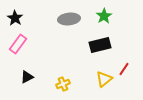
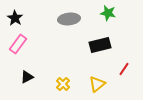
green star: moved 4 px right, 3 px up; rotated 28 degrees counterclockwise
yellow triangle: moved 7 px left, 5 px down
yellow cross: rotated 24 degrees counterclockwise
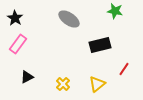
green star: moved 7 px right, 2 px up
gray ellipse: rotated 40 degrees clockwise
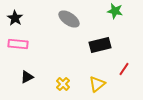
pink rectangle: rotated 60 degrees clockwise
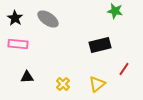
gray ellipse: moved 21 px left
black triangle: rotated 24 degrees clockwise
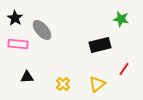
green star: moved 6 px right, 8 px down
gray ellipse: moved 6 px left, 11 px down; rotated 15 degrees clockwise
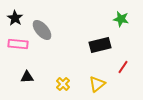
red line: moved 1 px left, 2 px up
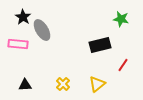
black star: moved 8 px right, 1 px up
gray ellipse: rotated 10 degrees clockwise
red line: moved 2 px up
black triangle: moved 2 px left, 8 px down
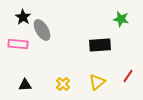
black rectangle: rotated 10 degrees clockwise
red line: moved 5 px right, 11 px down
yellow triangle: moved 2 px up
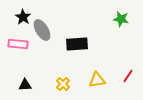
black rectangle: moved 23 px left, 1 px up
yellow triangle: moved 2 px up; rotated 30 degrees clockwise
